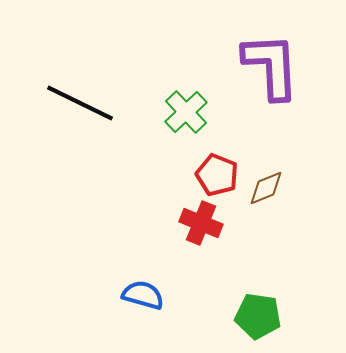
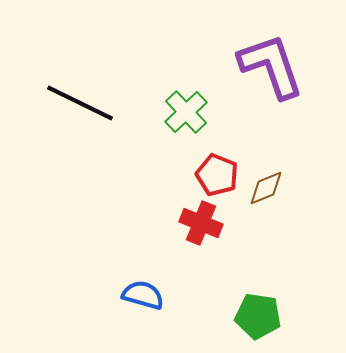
purple L-shape: rotated 16 degrees counterclockwise
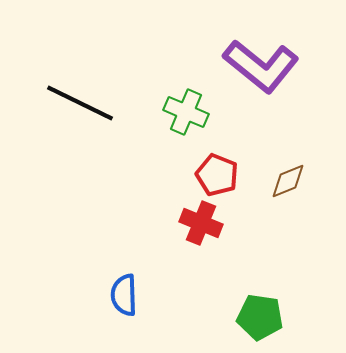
purple L-shape: moved 10 px left; rotated 148 degrees clockwise
green cross: rotated 24 degrees counterclockwise
brown diamond: moved 22 px right, 7 px up
blue semicircle: moved 19 px left; rotated 108 degrees counterclockwise
green pentagon: moved 2 px right, 1 px down
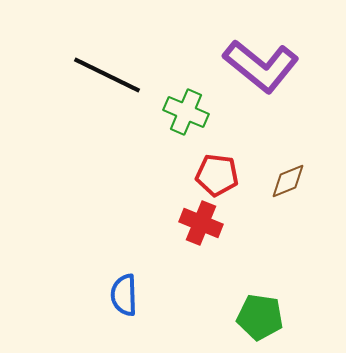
black line: moved 27 px right, 28 px up
red pentagon: rotated 15 degrees counterclockwise
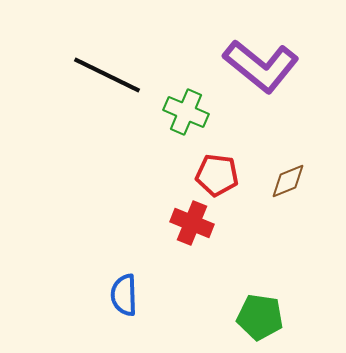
red cross: moved 9 px left
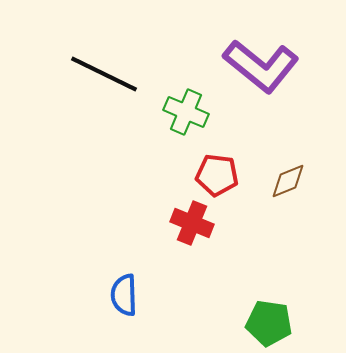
black line: moved 3 px left, 1 px up
green pentagon: moved 9 px right, 6 px down
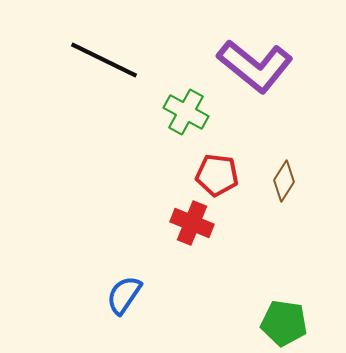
purple L-shape: moved 6 px left
black line: moved 14 px up
green cross: rotated 6 degrees clockwise
brown diamond: moved 4 px left; rotated 36 degrees counterclockwise
blue semicircle: rotated 36 degrees clockwise
green pentagon: moved 15 px right
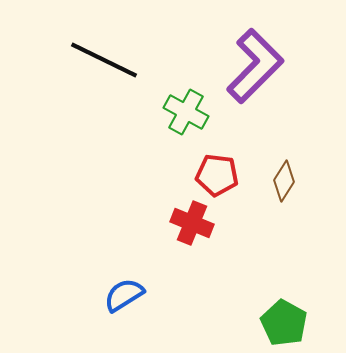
purple L-shape: rotated 84 degrees counterclockwise
blue semicircle: rotated 24 degrees clockwise
green pentagon: rotated 21 degrees clockwise
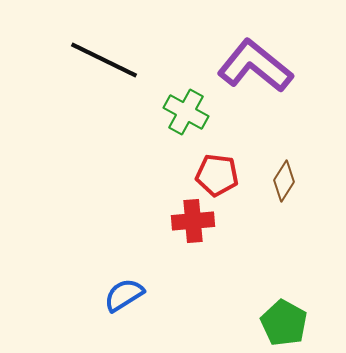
purple L-shape: rotated 96 degrees counterclockwise
red cross: moved 1 px right, 2 px up; rotated 27 degrees counterclockwise
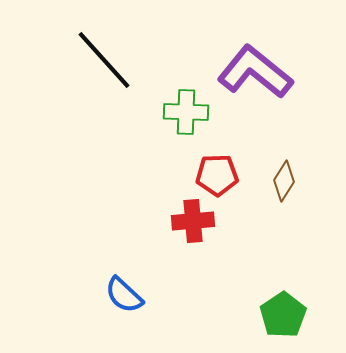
black line: rotated 22 degrees clockwise
purple L-shape: moved 6 px down
green cross: rotated 27 degrees counterclockwise
red pentagon: rotated 9 degrees counterclockwise
blue semicircle: rotated 105 degrees counterclockwise
green pentagon: moved 1 px left, 8 px up; rotated 9 degrees clockwise
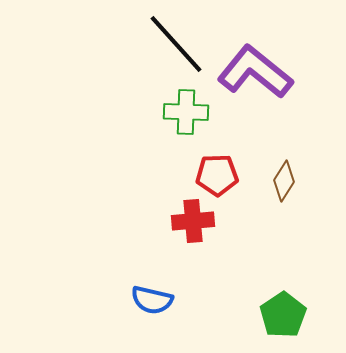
black line: moved 72 px right, 16 px up
blue semicircle: moved 28 px right, 5 px down; rotated 30 degrees counterclockwise
